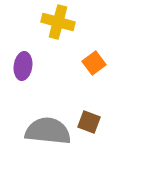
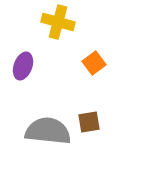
purple ellipse: rotated 12 degrees clockwise
brown square: rotated 30 degrees counterclockwise
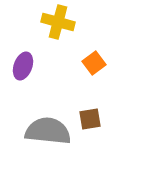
brown square: moved 1 px right, 3 px up
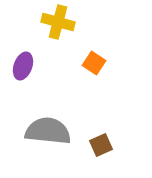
orange square: rotated 20 degrees counterclockwise
brown square: moved 11 px right, 26 px down; rotated 15 degrees counterclockwise
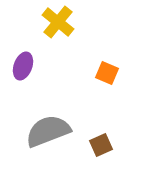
yellow cross: rotated 24 degrees clockwise
orange square: moved 13 px right, 10 px down; rotated 10 degrees counterclockwise
gray semicircle: rotated 27 degrees counterclockwise
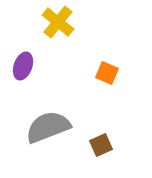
gray semicircle: moved 4 px up
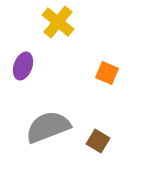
brown square: moved 3 px left, 4 px up; rotated 35 degrees counterclockwise
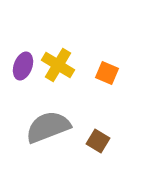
yellow cross: moved 43 px down; rotated 8 degrees counterclockwise
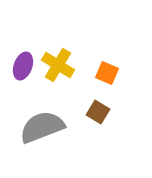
gray semicircle: moved 6 px left
brown square: moved 29 px up
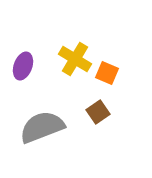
yellow cross: moved 17 px right, 6 px up
brown square: rotated 25 degrees clockwise
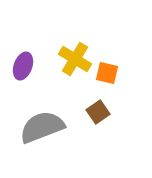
orange square: rotated 10 degrees counterclockwise
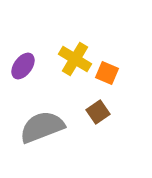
purple ellipse: rotated 16 degrees clockwise
orange square: rotated 10 degrees clockwise
